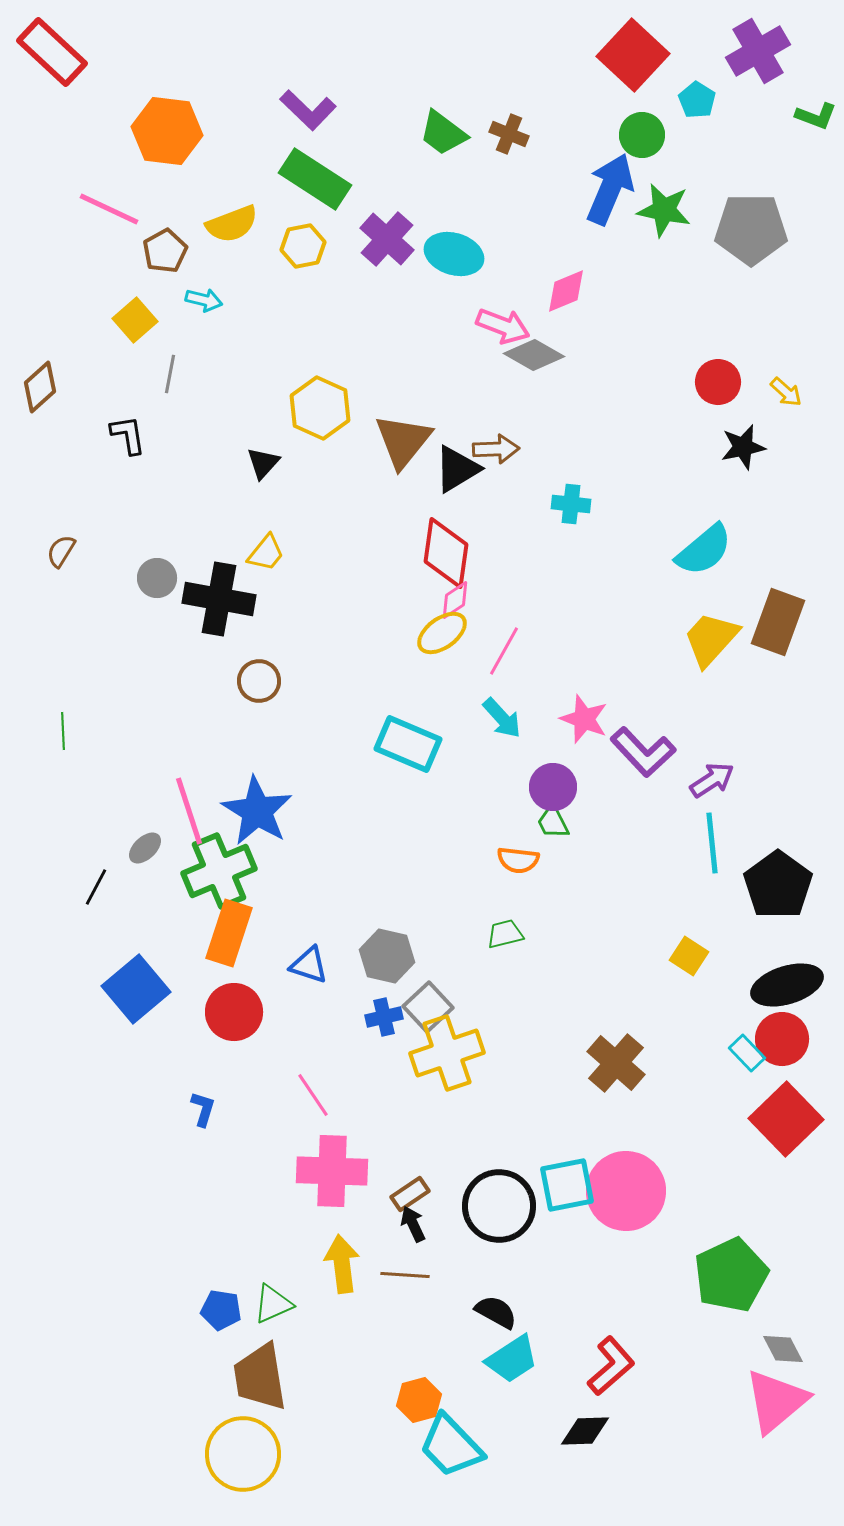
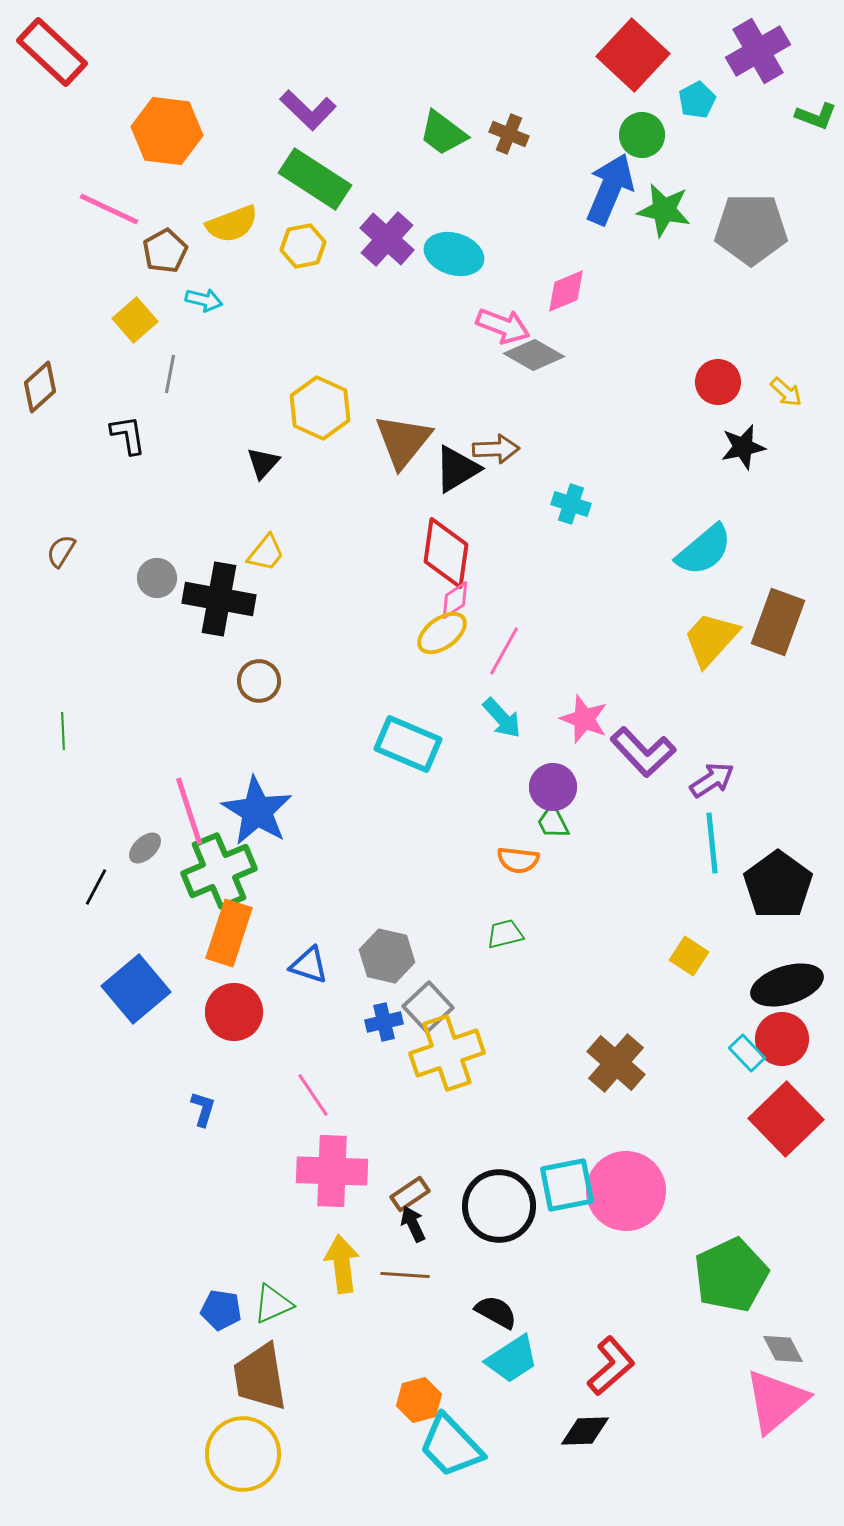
cyan pentagon at (697, 100): rotated 12 degrees clockwise
cyan cross at (571, 504): rotated 12 degrees clockwise
blue cross at (384, 1017): moved 5 px down
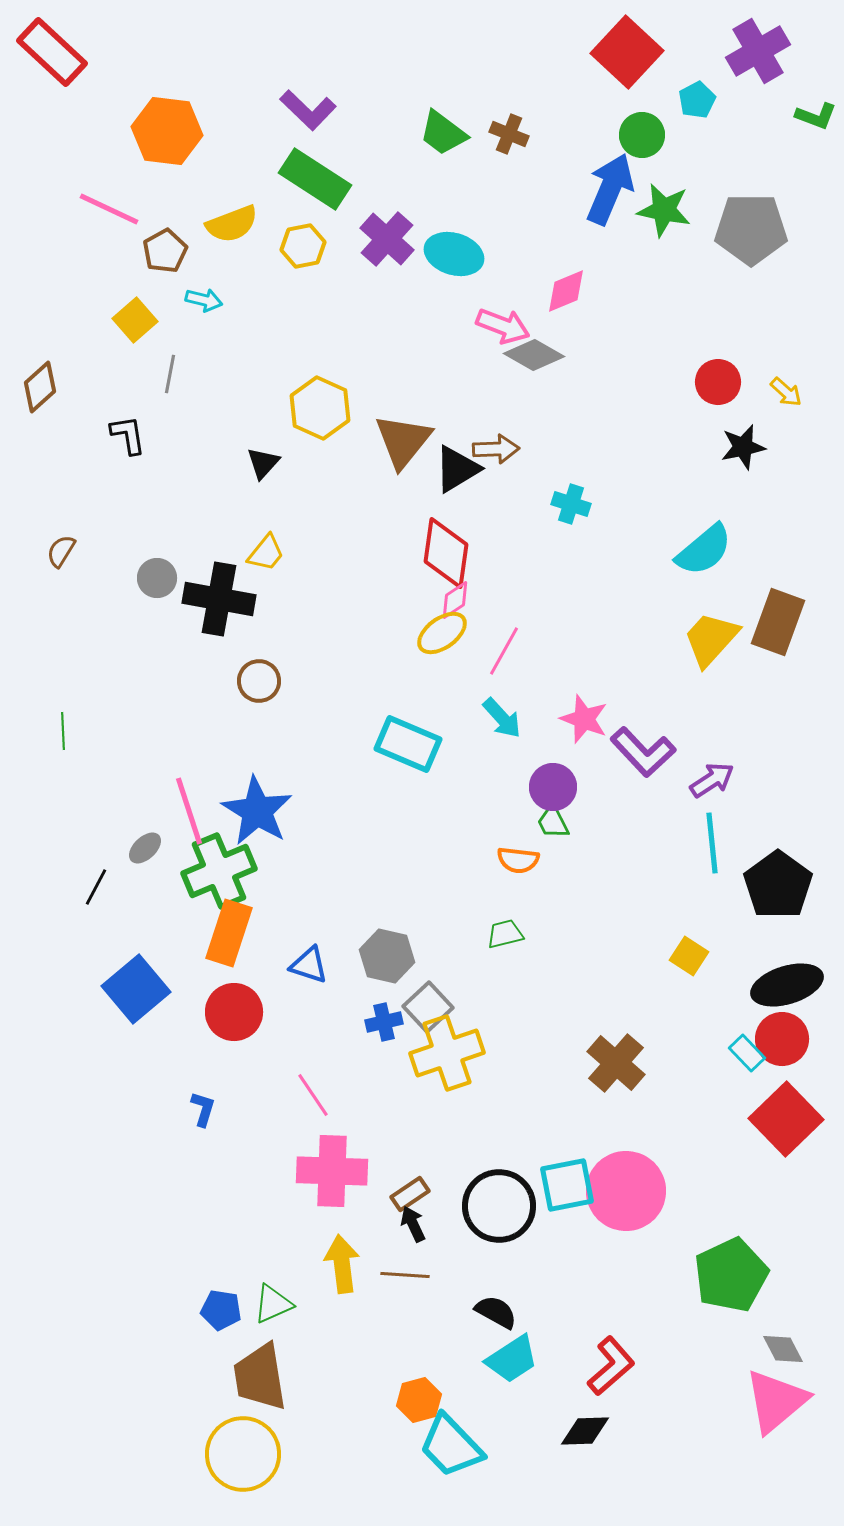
red square at (633, 55): moved 6 px left, 3 px up
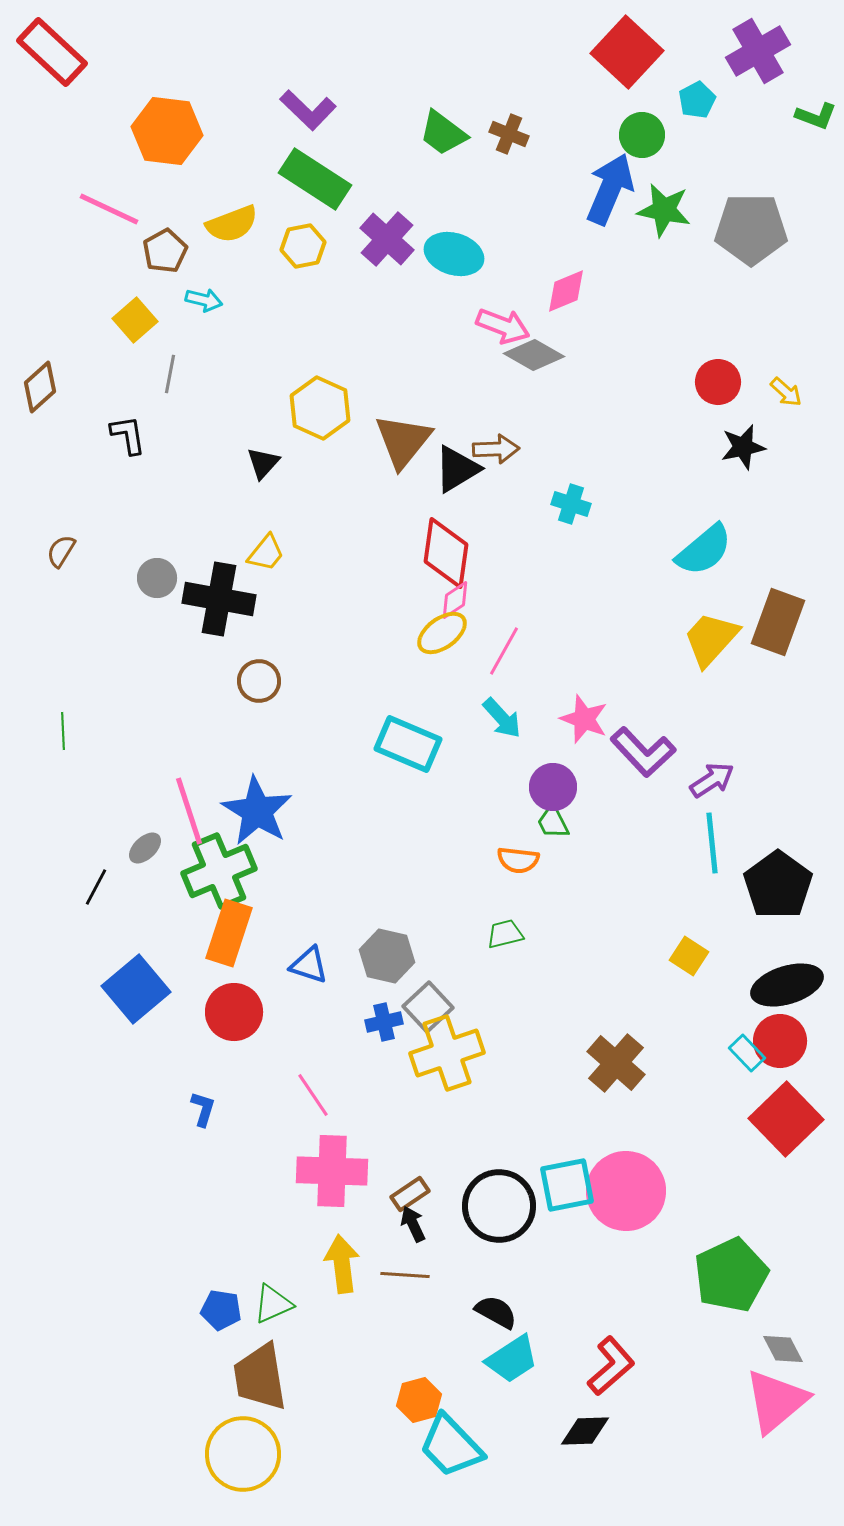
red circle at (782, 1039): moved 2 px left, 2 px down
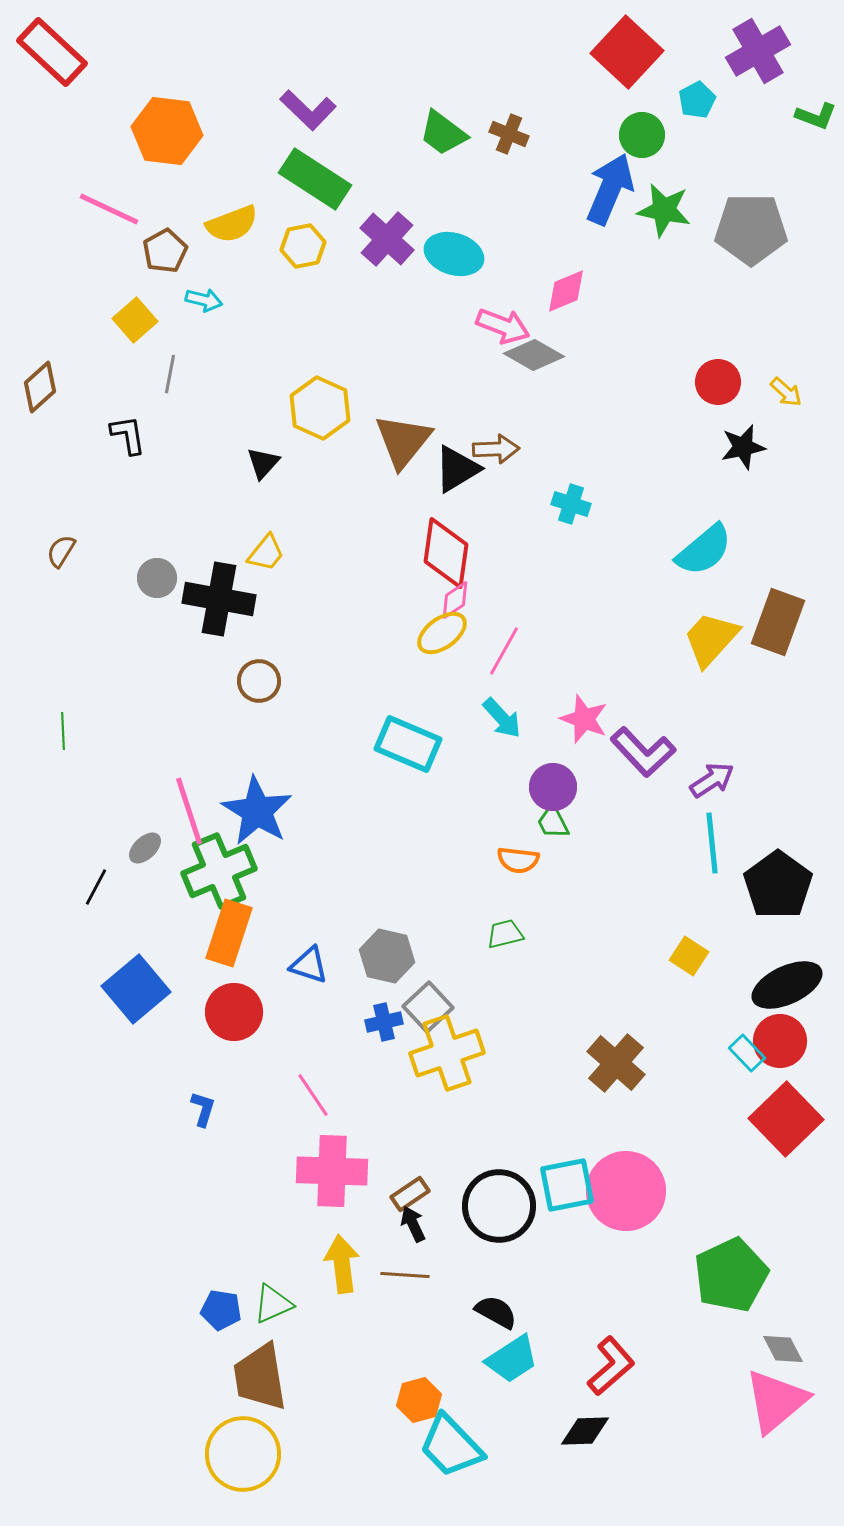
black ellipse at (787, 985): rotated 8 degrees counterclockwise
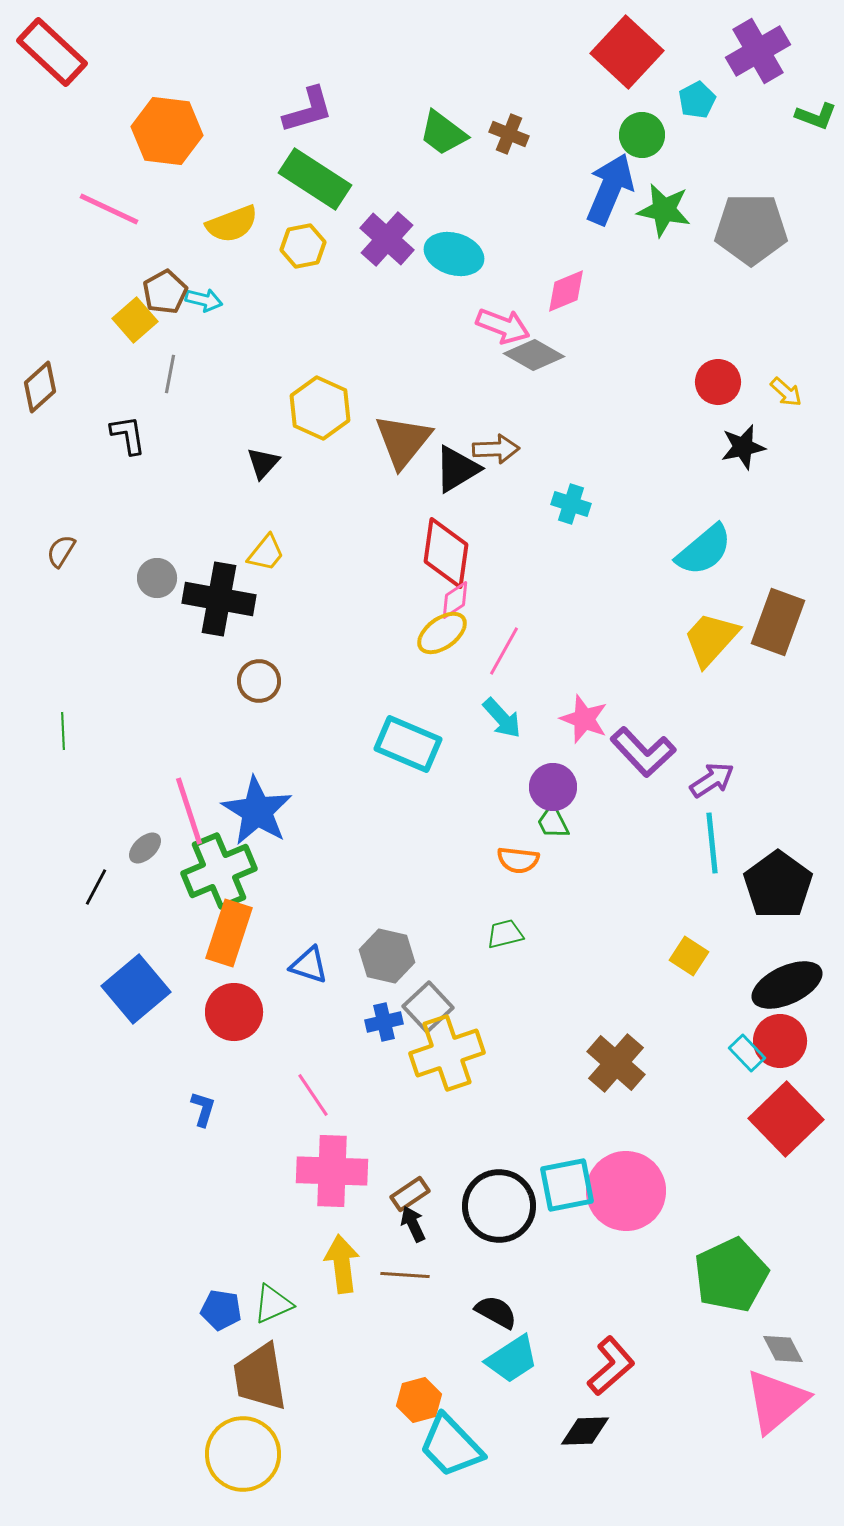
purple L-shape at (308, 110): rotated 60 degrees counterclockwise
brown pentagon at (165, 251): moved 41 px down
